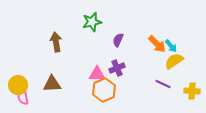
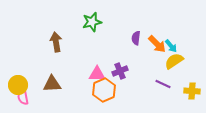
purple semicircle: moved 18 px right, 2 px up; rotated 16 degrees counterclockwise
purple cross: moved 3 px right, 3 px down
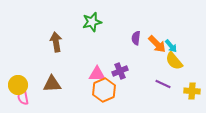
yellow semicircle: rotated 96 degrees counterclockwise
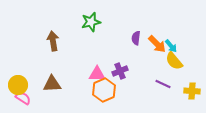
green star: moved 1 px left
brown arrow: moved 3 px left, 1 px up
pink semicircle: moved 1 px down; rotated 133 degrees clockwise
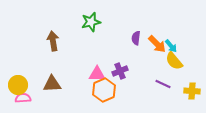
pink semicircle: rotated 35 degrees counterclockwise
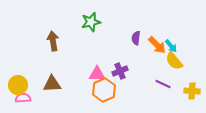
orange arrow: moved 1 px down
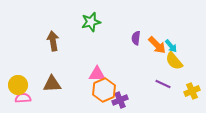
purple cross: moved 29 px down
yellow cross: rotated 28 degrees counterclockwise
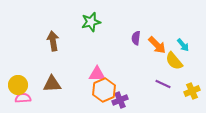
cyan arrow: moved 12 px right, 1 px up
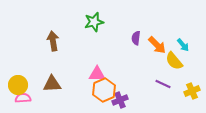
green star: moved 3 px right
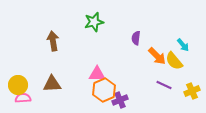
orange arrow: moved 11 px down
purple line: moved 1 px right, 1 px down
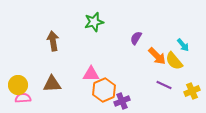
purple semicircle: rotated 24 degrees clockwise
pink triangle: moved 6 px left
purple cross: moved 2 px right, 1 px down
